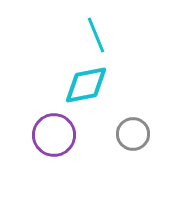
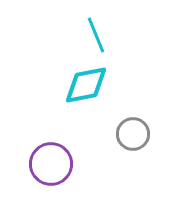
purple circle: moved 3 px left, 29 px down
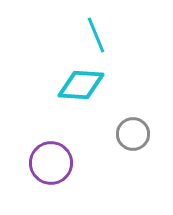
cyan diamond: moved 5 px left; rotated 15 degrees clockwise
purple circle: moved 1 px up
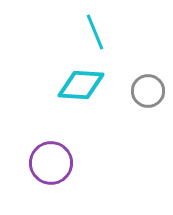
cyan line: moved 1 px left, 3 px up
gray circle: moved 15 px right, 43 px up
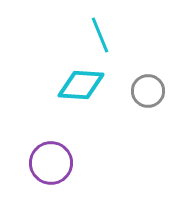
cyan line: moved 5 px right, 3 px down
